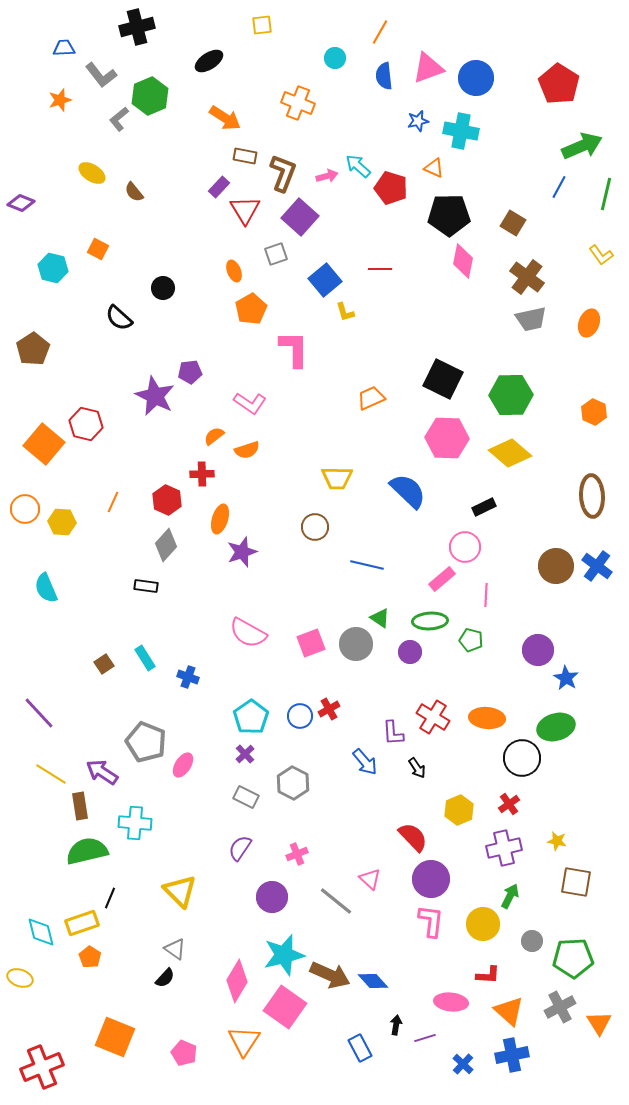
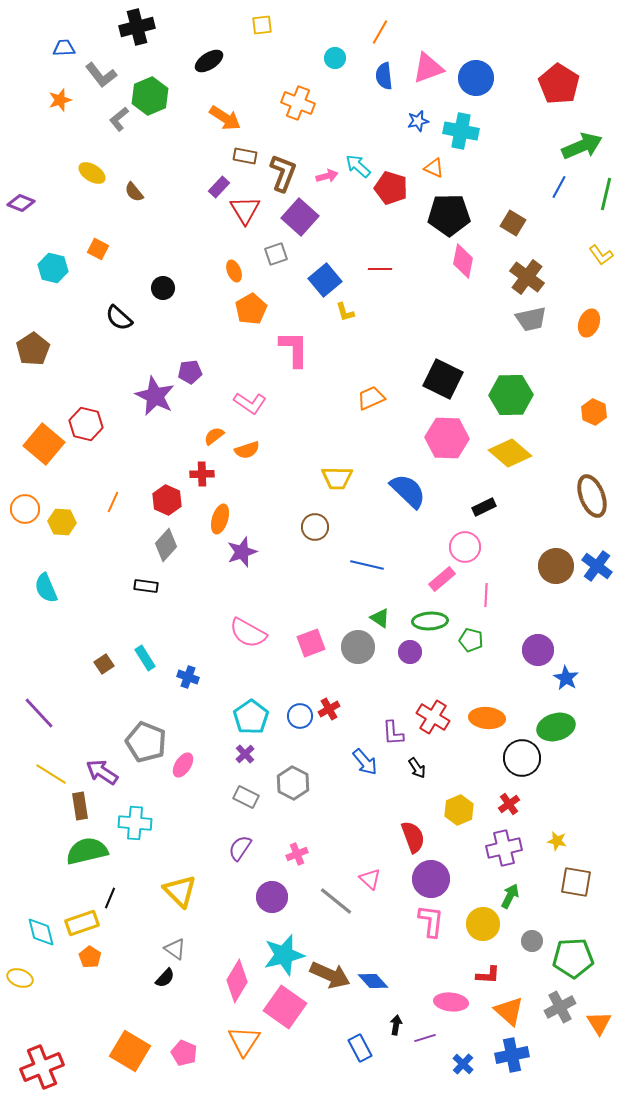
brown ellipse at (592, 496): rotated 18 degrees counterclockwise
gray circle at (356, 644): moved 2 px right, 3 px down
red semicircle at (413, 837): rotated 24 degrees clockwise
orange square at (115, 1037): moved 15 px right, 14 px down; rotated 9 degrees clockwise
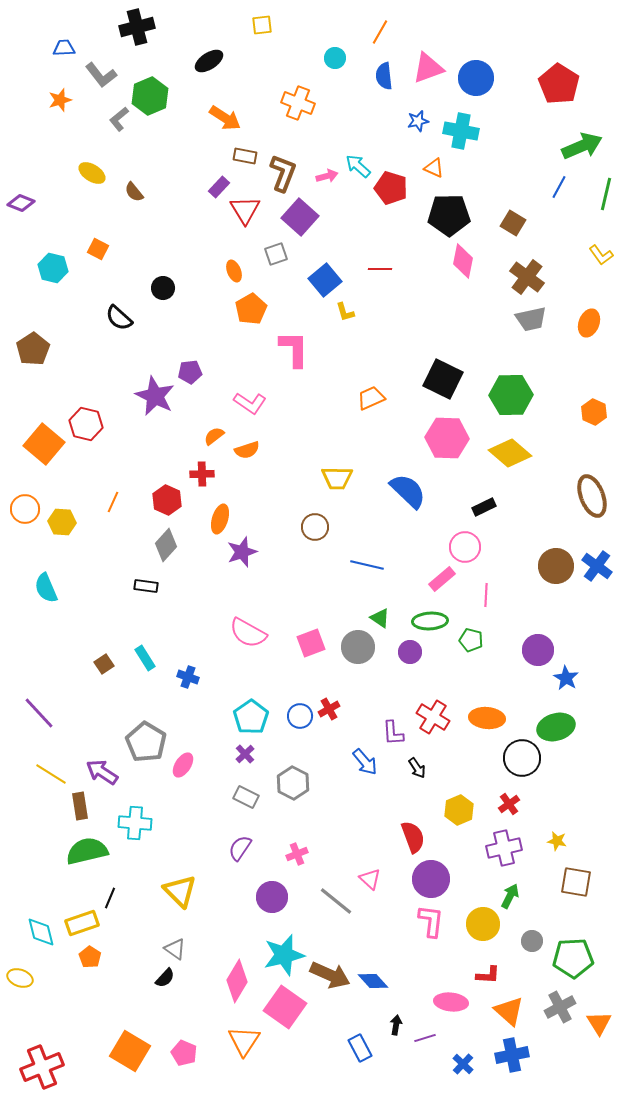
gray pentagon at (146, 742): rotated 9 degrees clockwise
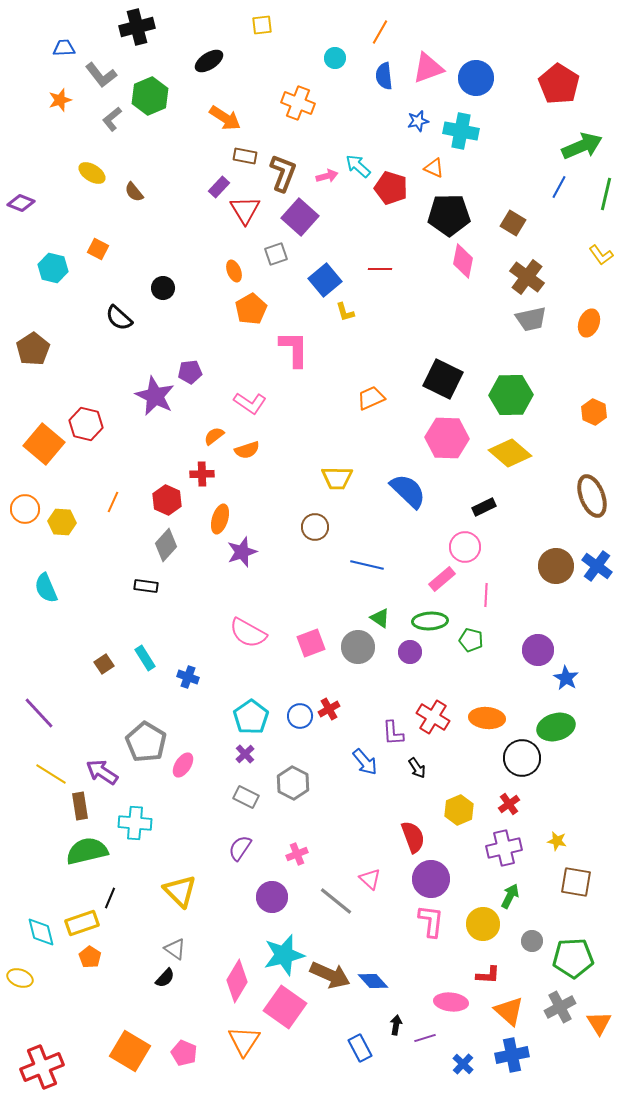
gray L-shape at (119, 119): moved 7 px left
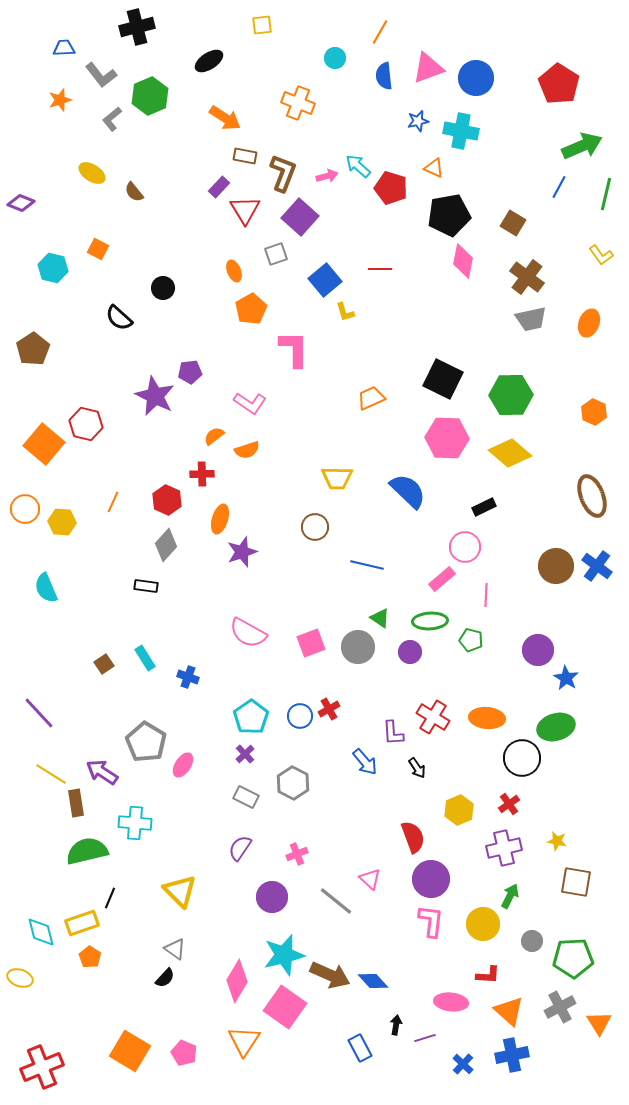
black pentagon at (449, 215): rotated 9 degrees counterclockwise
brown rectangle at (80, 806): moved 4 px left, 3 px up
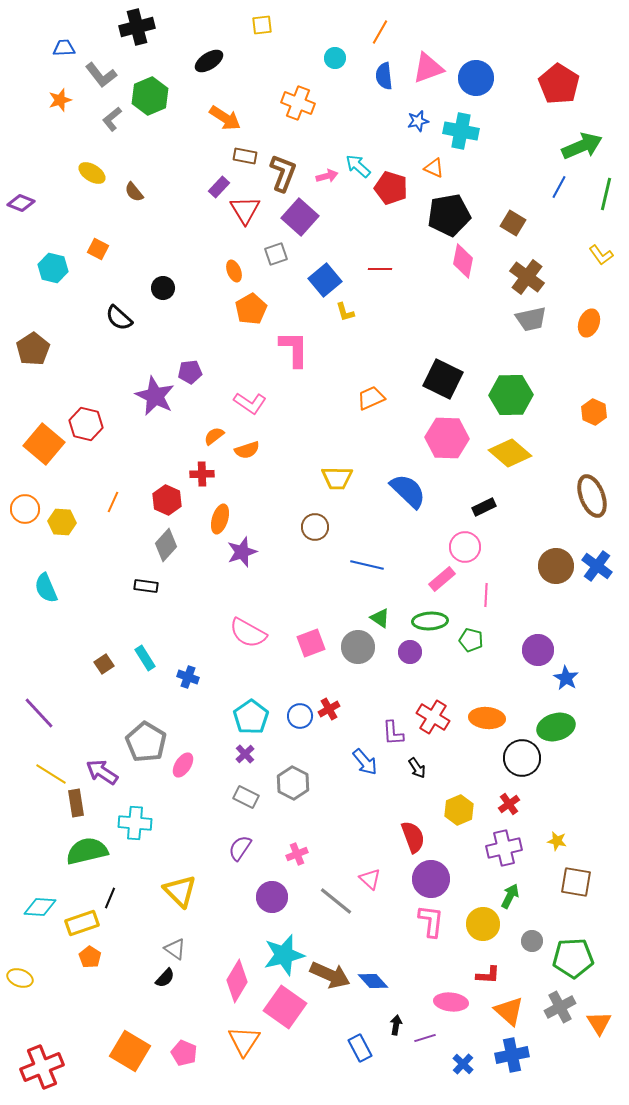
cyan diamond at (41, 932): moved 1 px left, 25 px up; rotated 72 degrees counterclockwise
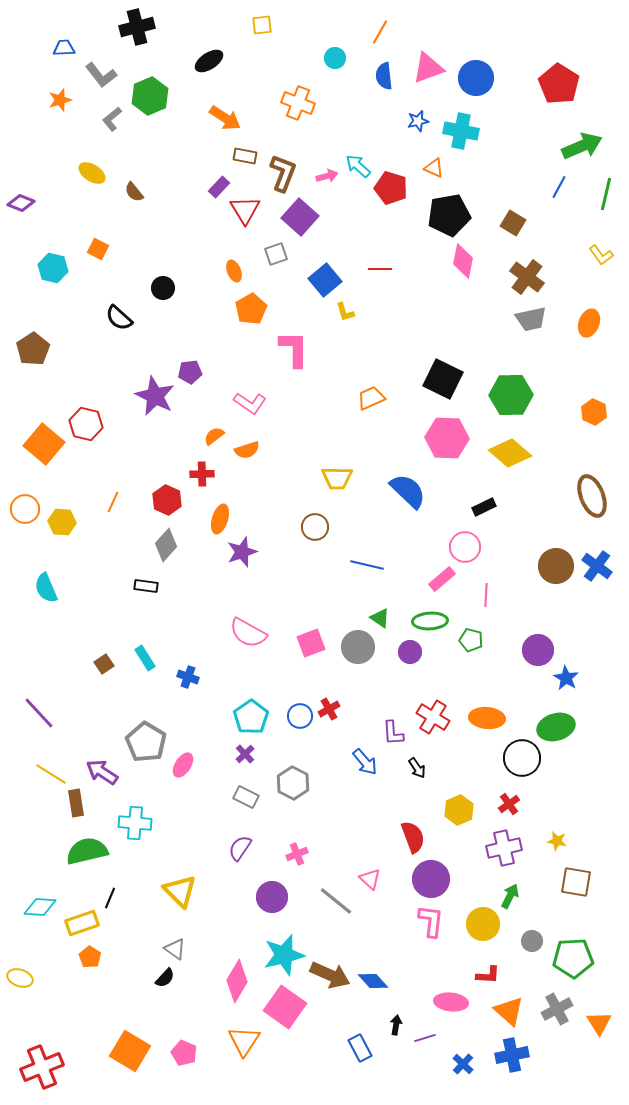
gray cross at (560, 1007): moved 3 px left, 2 px down
